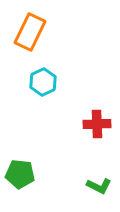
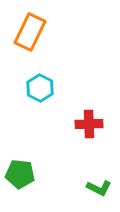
cyan hexagon: moved 3 px left, 6 px down; rotated 8 degrees counterclockwise
red cross: moved 8 px left
green L-shape: moved 2 px down
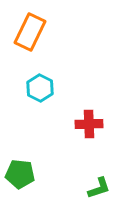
green L-shape: rotated 45 degrees counterclockwise
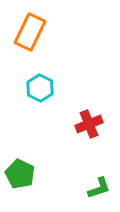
red cross: rotated 20 degrees counterclockwise
green pentagon: rotated 20 degrees clockwise
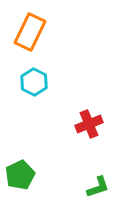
cyan hexagon: moved 6 px left, 6 px up
green pentagon: moved 1 px down; rotated 20 degrees clockwise
green L-shape: moved 1 px left, 1 px up
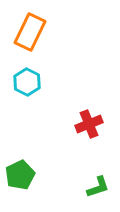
cyan hexagon: moved 7 px left
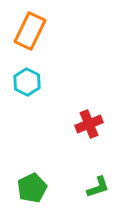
orange rectangle: moved 1 px up
green pentagon: moved 12 px right, 13 px down
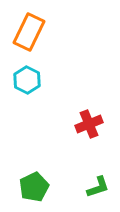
orange rectangle: moved 1 px left, 1 px down
cyan hexagon: moved 2 px up
green pentagon: moved 2 px right, 1 px up
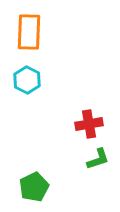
orange rectangle: rotated 24 degrees counterclockwise
red cross: rotated 12 degrees clockwise
green L-shape: moved 28 px up
